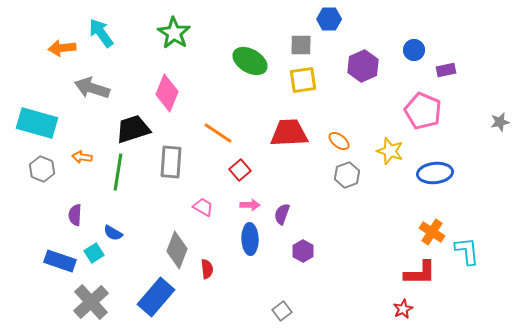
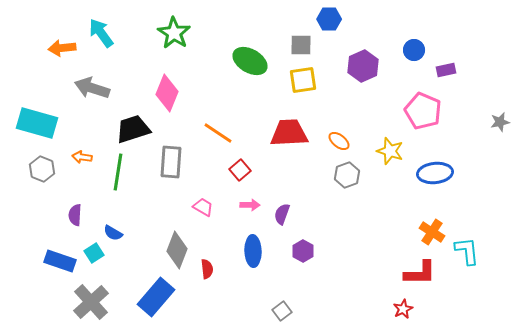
blue ellipse at (250, 239): moved 3 px right, 12 px down
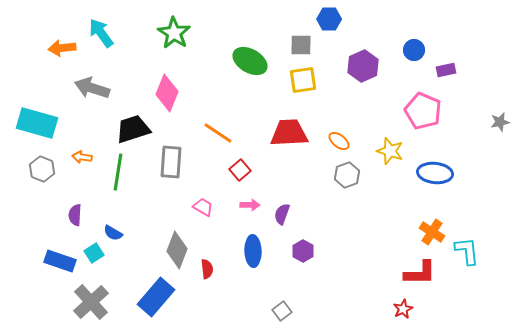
blue ellipse at (435, 173): rotated 12 degrees clockwise
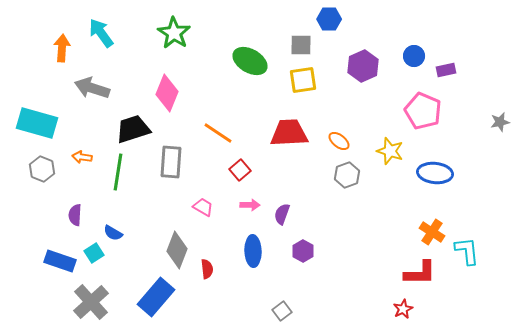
orange arrow at (62, 48): rotated 100 degrees clockwise
blue circle at (414, 50): moved 6 px down
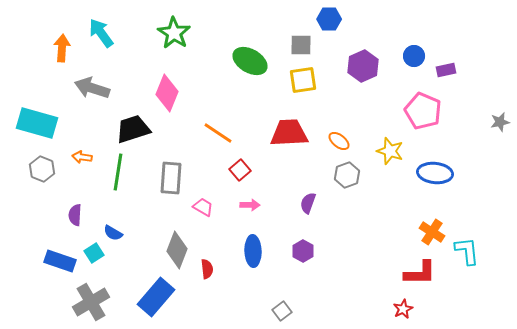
gray rectangle at (171, 162): moved 16 px down
purple semicircle at (282, 214): moved 26 px right, 11 px up
gray cross at (91, 302): rotated 12 degrees clockwise
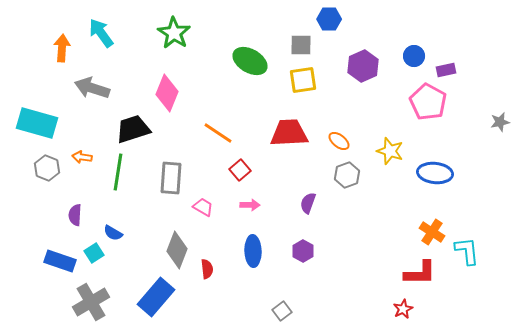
pink pentagon at (423, 111): moved 5 px right, 9 px up; rotated 6 degrees clockwise
gray hexagon at (42, 169): moved 5 px right, 1 px up
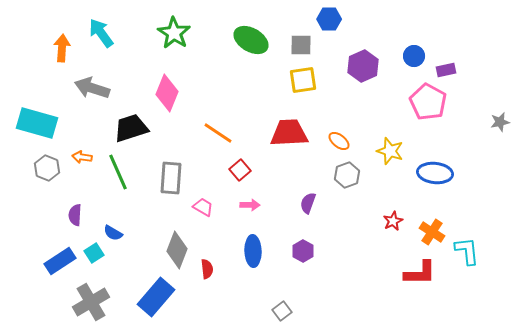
green ellipse at (250, 61): moved 1 px right, 21 px up
black trapezoid at (133, 129): moved 2 px left, 1 px up
green line at (118, 172): rotated 33 degrees counterclockwise
blue rectangle at (60, 261): rotated 52 degrees counterclockwise
red star at (403, 309): moved 10 px left, 88 px up
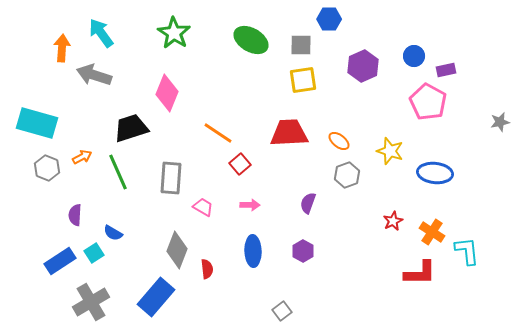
gray arrow at (92, 88): moved 2 px right, 13 px up
orange arrow at (82, 157): rotated 144 degrees clockwise
red square at (240, 170): moved 6 px up
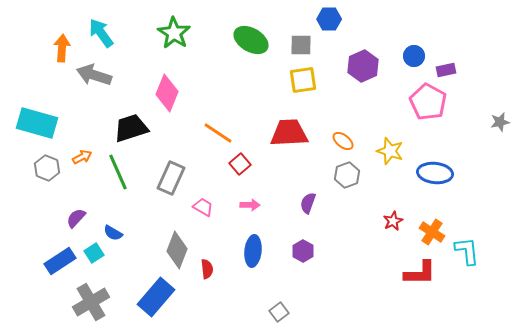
orange ellipse at (339, 141): moved 4 px right
gray rectangle at (171, 178): rotated 20 degrees clockwise
purple semicircle at (75, 215): moved 1 px right, 3 px down; rotated 40 degrees clockwise
blue ellipse at (253, 251): rotated 8 degrees clockwise
gray square at (282, 311): moved 3 px left, 1 px down
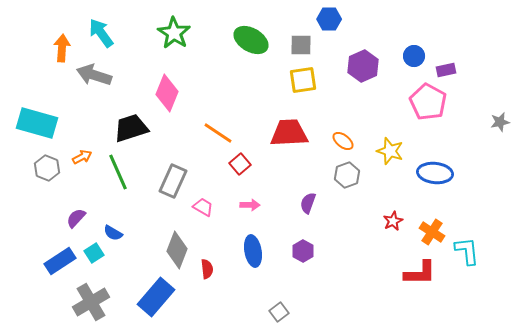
gray rectangle at (171, 178): moved 2 px right, 3 px down
blue ellipse at (253, 251): rotated 16 degrees counterclockwise
